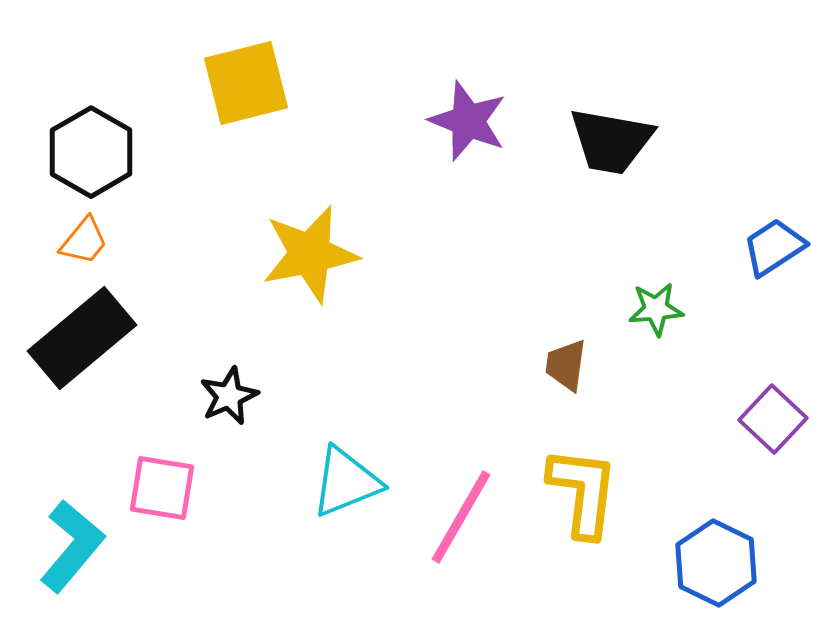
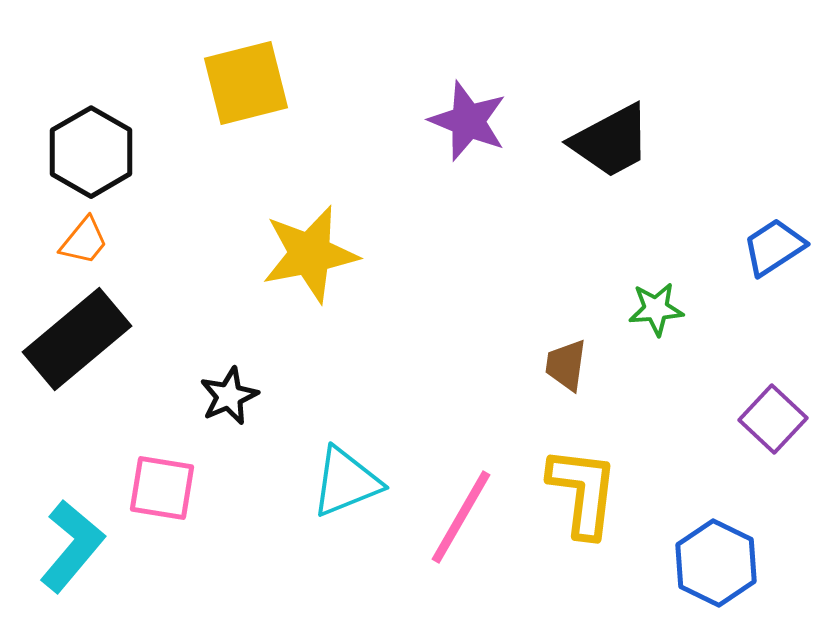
black trapezoid: rotated 38 degrees counterclockwise
black rectangle: moved 5 px left, 1 px down
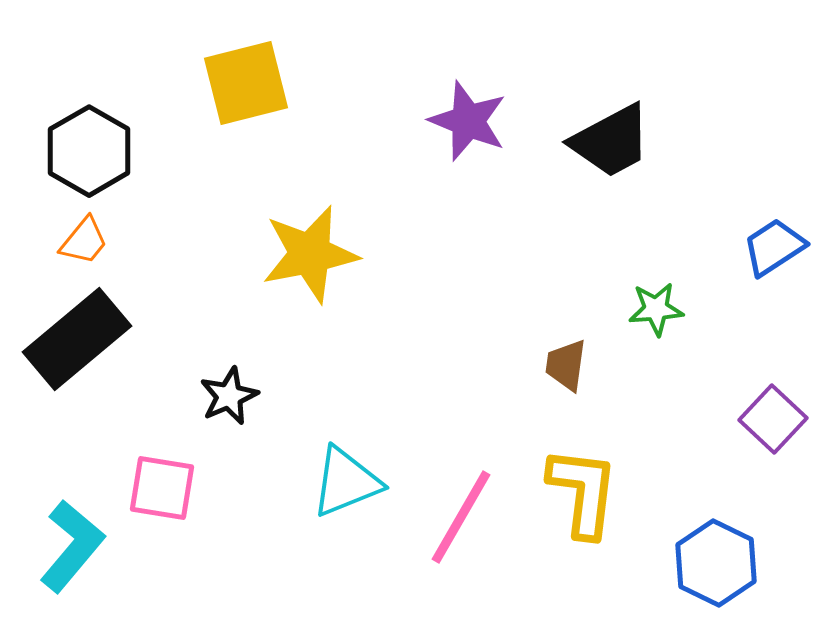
black hexagon: moved 2 px left, 1 px up
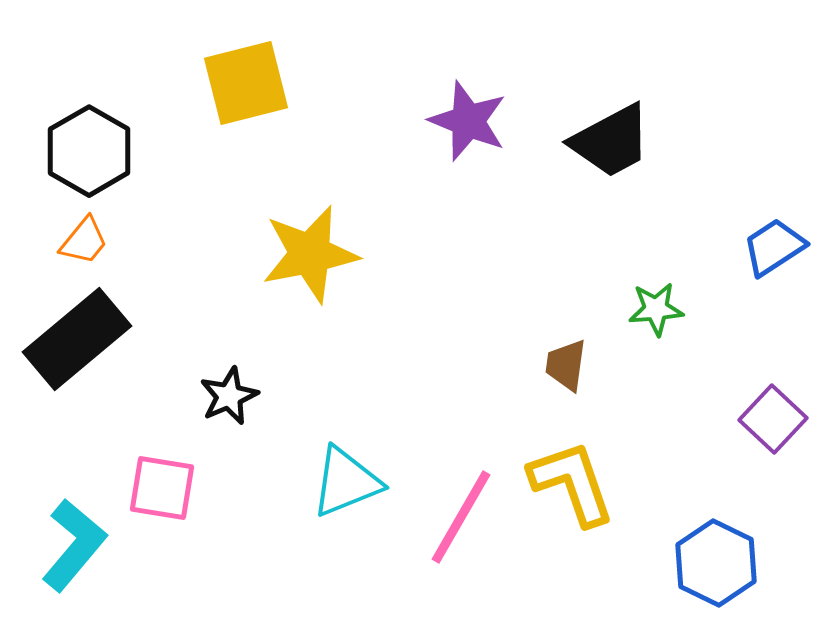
yellow L-shape: moved 11 px left, 9 px up; rotated 26 degrees counterclockwise
cyan L-shape: moved 2 px right, 1 px up
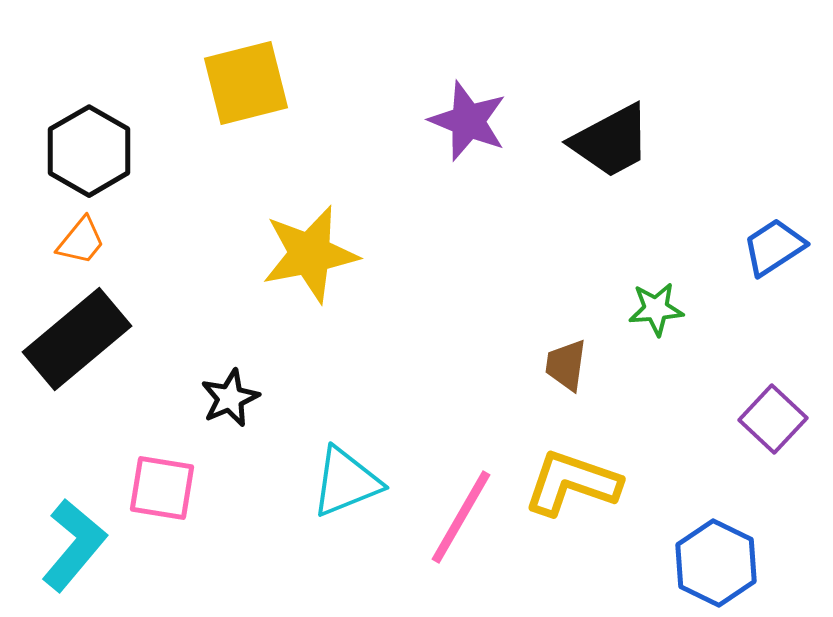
orange trapezoid: moved 3 px left
black star: moved 1 px right, 2 px down
yellow L-shape: rotated 52 degrees counterclockwise
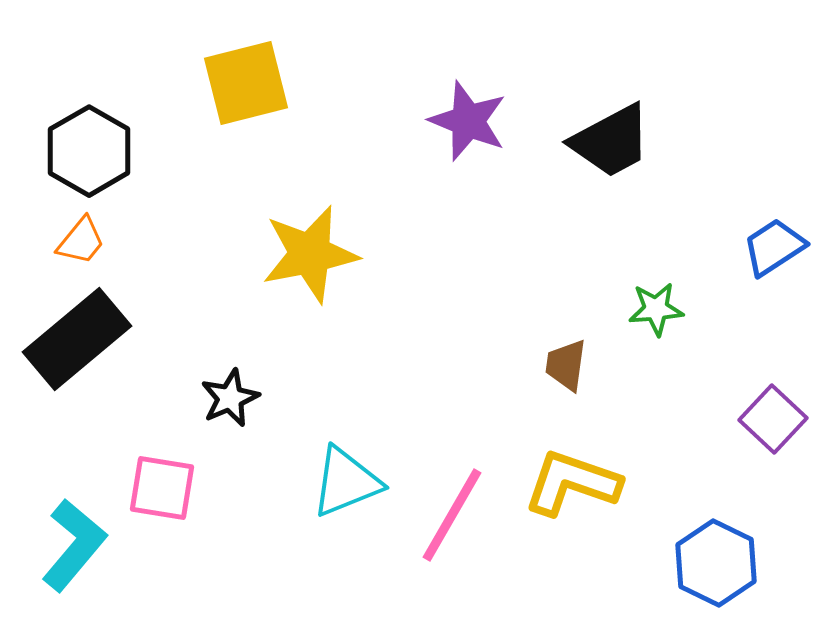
pink line: moved 9 px left, 2 px up
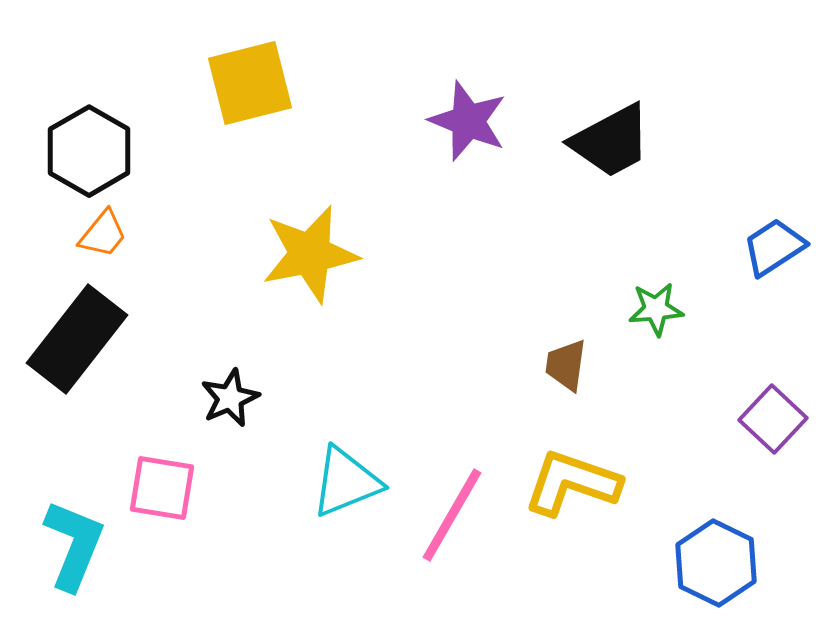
yellow square: moved 4 px right
orange trapezoid: moved 22 px right, 7 px up
black rectangle: rotated 12 degrees counterclockwise
cyan L-shape: rotated 18 degrees counterclockwise
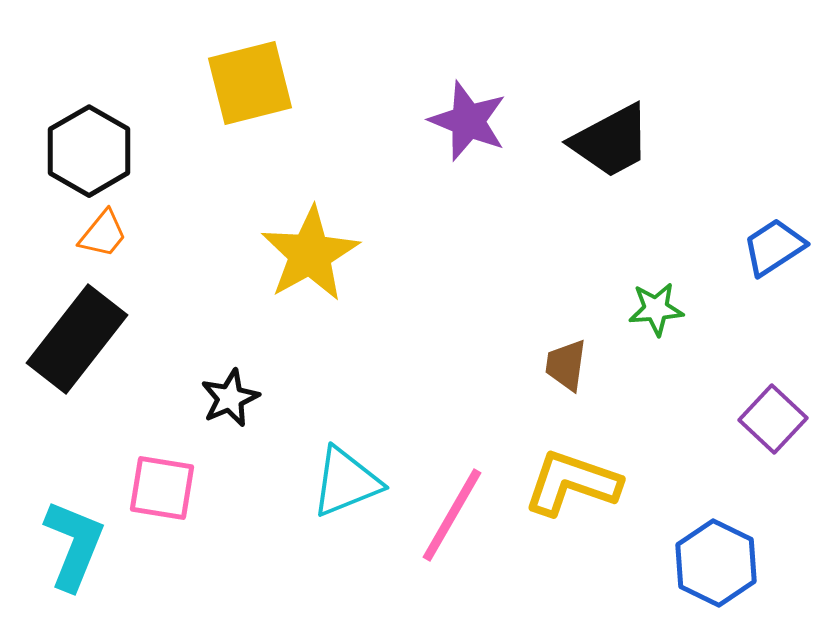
yellow star: rotated 18 degrees counterclockwise
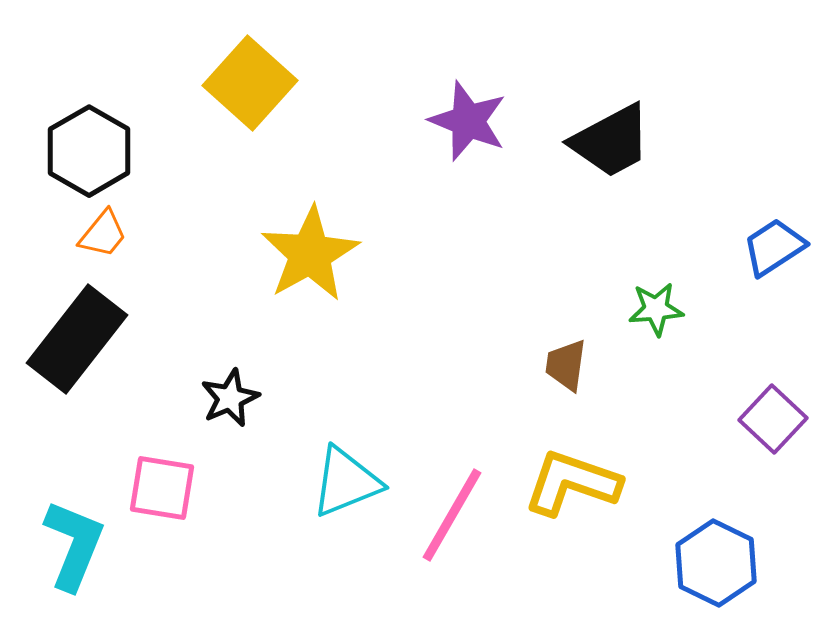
yellow square: rotated 34 degrees counterclockwise
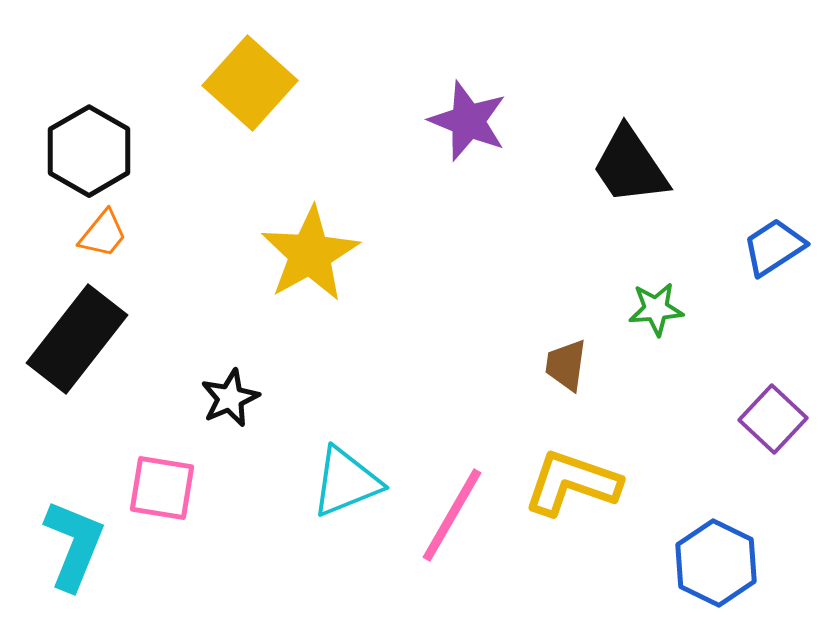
black trapezoid: moved 19 px right, 25 px down; rotated 84 degrees clockwise
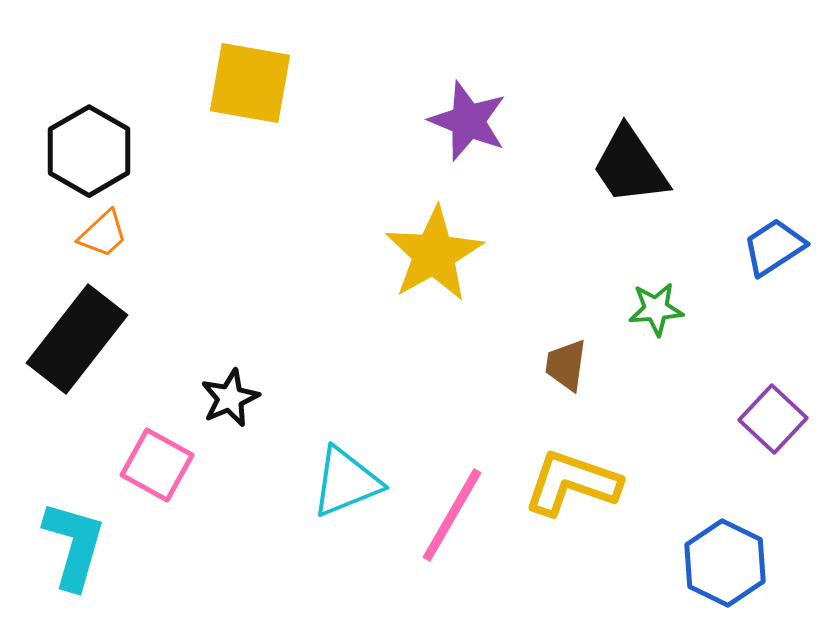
yellow square: rotated 32 degrees counterclockwise
orange trapezoid: rotated 8 degrees clockwise
yellow star: moved 124 px right
pink square: moved 5 px left, 23 px up; rotated 20 degrees clockwise
cyan L-shape: rotated 6 degrees counterclockwise
blue hexagon: moved 9 px right
